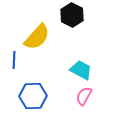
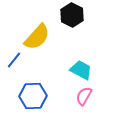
blue line: rotated 36 degrees clockwise
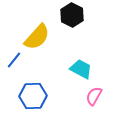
cyan trapezoid: moved 1 px up
pink semicircle: moved 10 px right
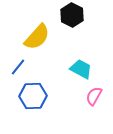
blue line: moved 4 px right, 7 px down
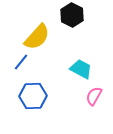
blue line: moved 3 px right, 5 px up
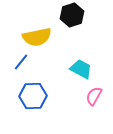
black hexagon: rotated 15 degrees clockwise
yellow semicircle: rotated 36 degrees clockwise
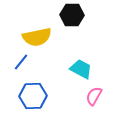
black hexagon: rotated 20 degrees clockwise
